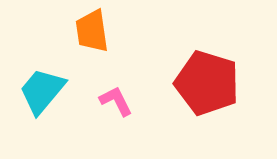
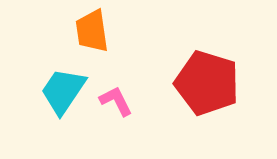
cyan trapezoid: moved 21 px right; rotated 6 degrees counterclockwise
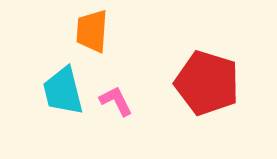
orange trapezoid: rotated 12 degrees clockwise
cyan trapezoid: rotated 48 degrees counterclockwise
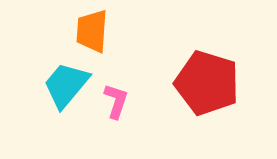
cyan trapezoid: moved 3 px right, 6 px up; rotated 54 degrees clockwise
pink L-shape: rotated 45 degrees clockwise
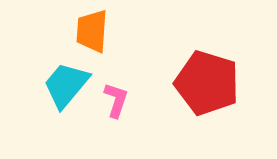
pink L-shape: moved 1 px up
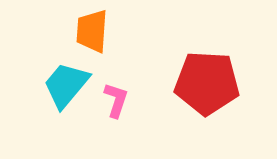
red pentagon: rotated 14 degrees counterclockwise
